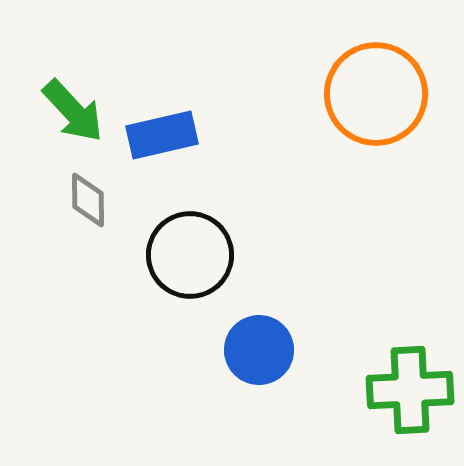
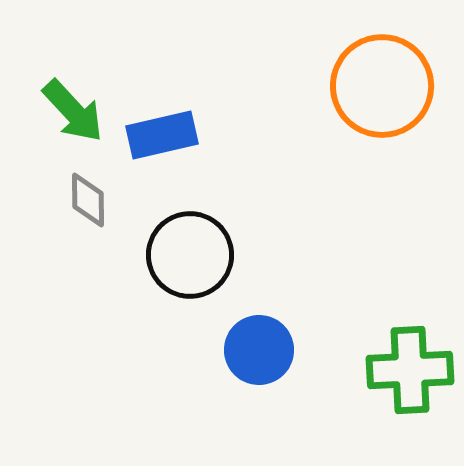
orange circle: moved 6 px right, 8 px up
green cross: moved 20 px up
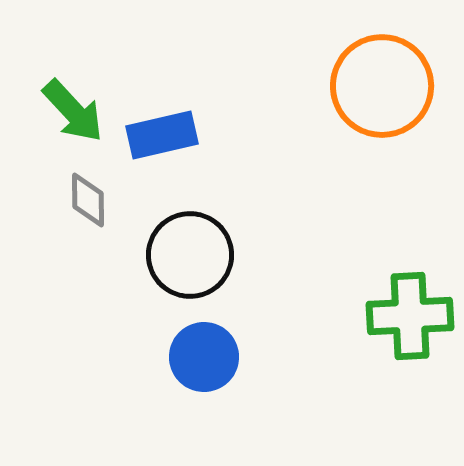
blue circle: moved 55 px left, 7 px down
green cross: moved 54 px up
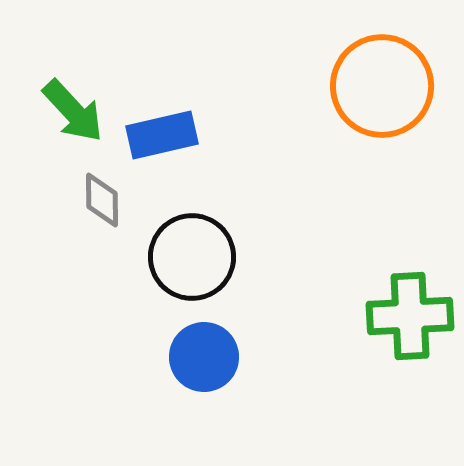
gray diamond: moved 14 px right
black circle: moved 2 px right, 2 px down
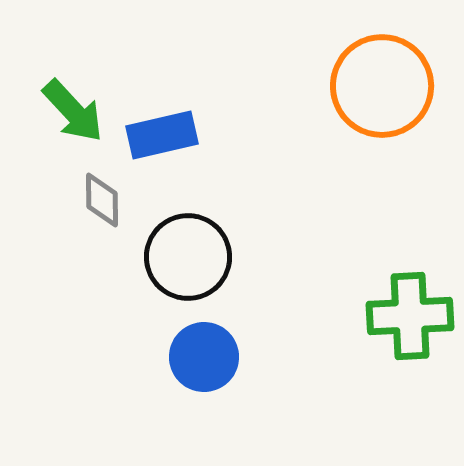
black circle: moved 4 px left
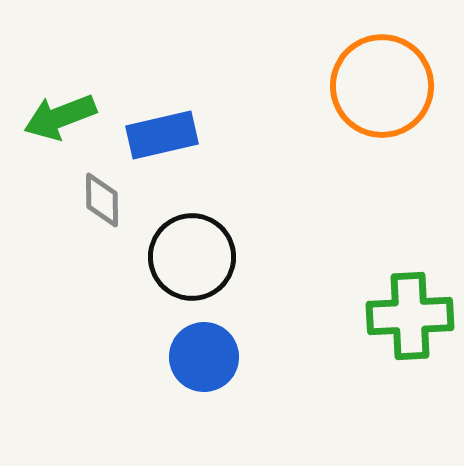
green arrow: moved 13 px left, 6 px down; rotated 112 degrees clockwise
black circle: moved 4 px right
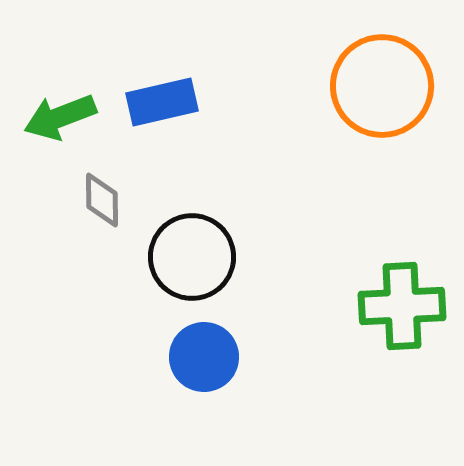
blue rectangle: moved 33 px up
green cross: moved 8 px left, 10 px up
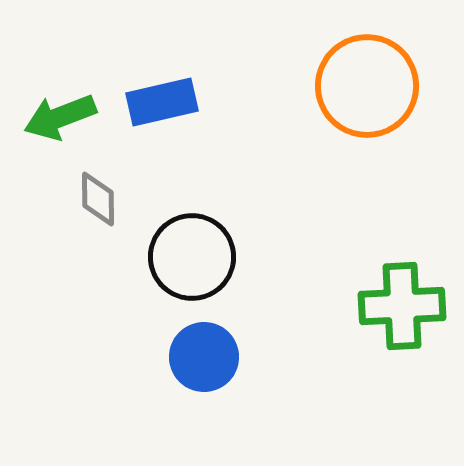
orange circle: moved 15 px left
gray diamond: moved 4 px left, 1 px up
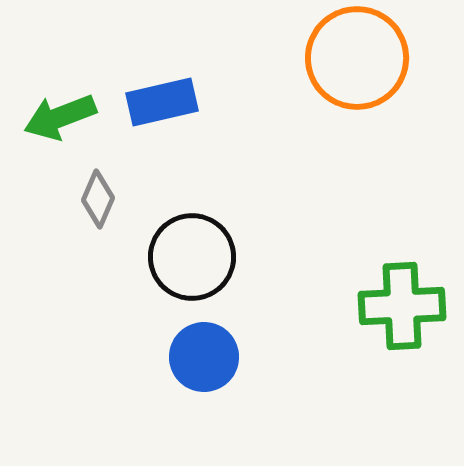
orange circle: moved 10 px left, 28 px up
gray diamond: rotated 24 degrees clockwise
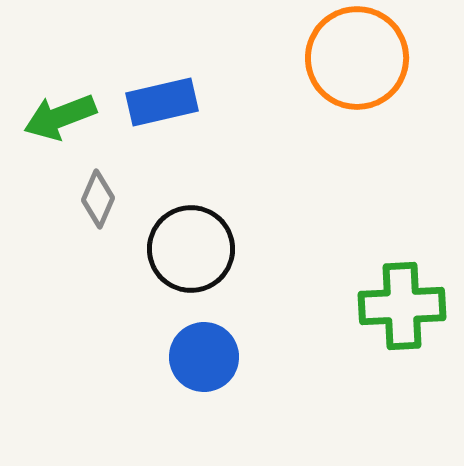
black circle: moved 1 px left, 8 px up
